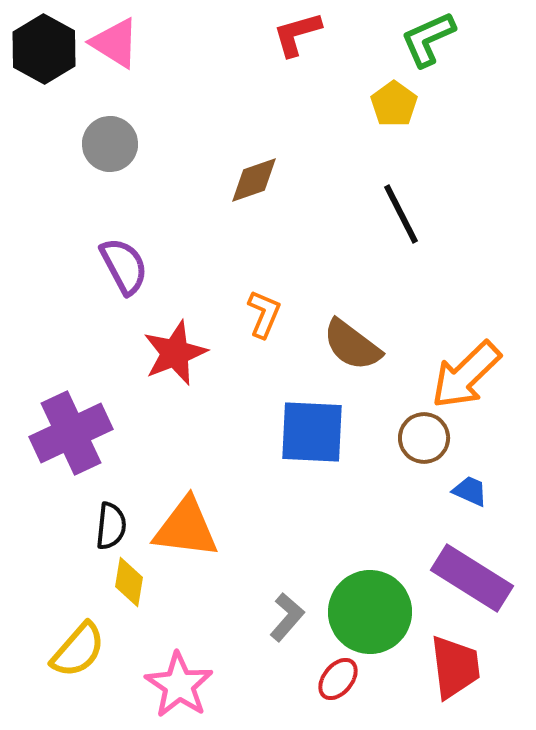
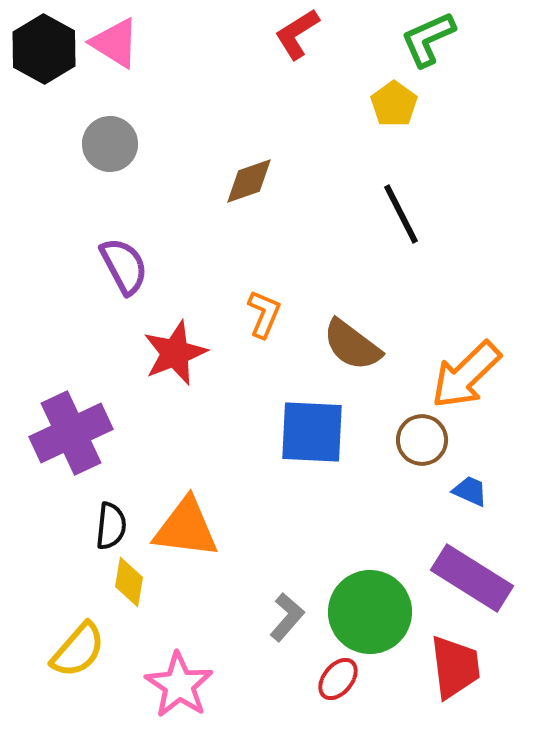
red L-shape: rotated 16 degrees counterclockwise
brown diamond: moved 5 px left, 1 px down
brown circle: moved 2 px left, 2 px down
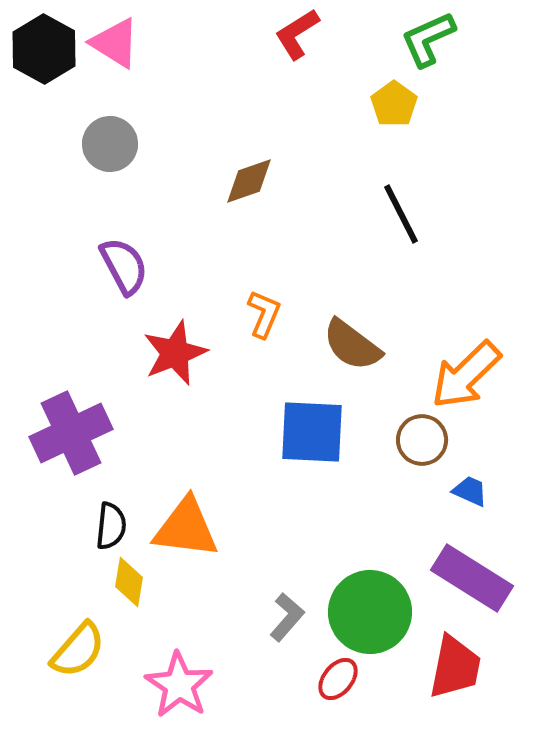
red trapezoid: rotated 18 degrees clockwise
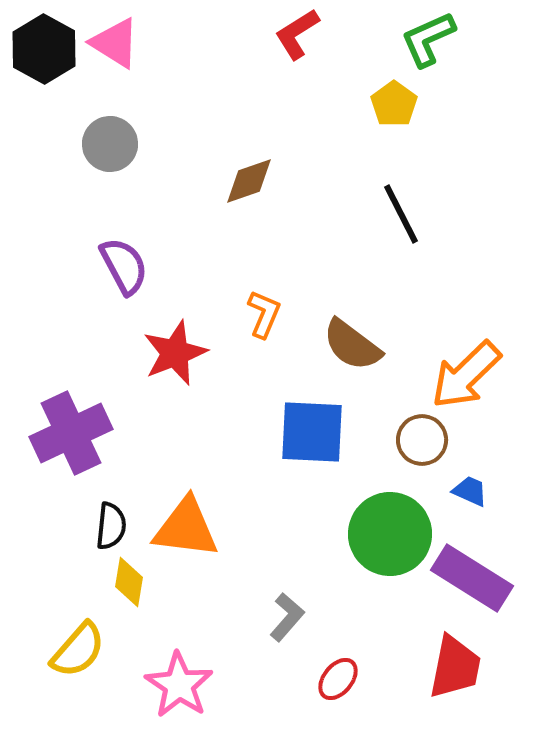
green circle: moved 20 px right, 78 px up
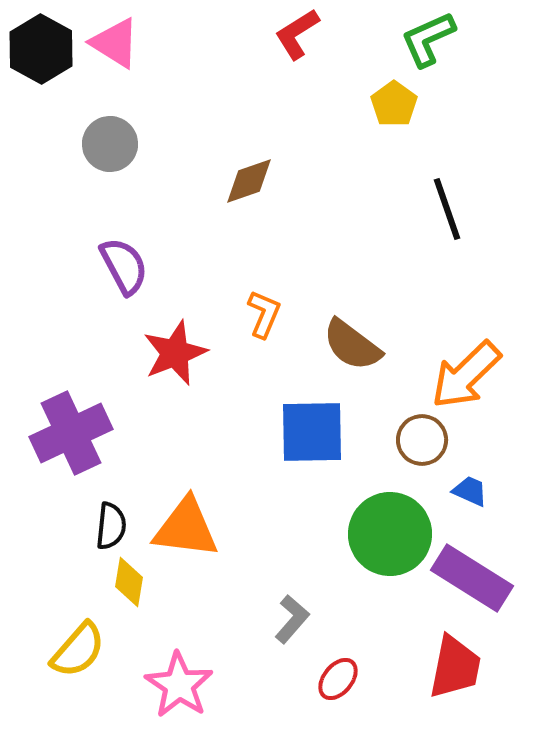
black hexagon: moved 3 px left
black line: moved 46 px right, 5 px up; rotated 8 degrees clockwise
blue square: rotated 4 degrees counterclockwise
gray L-shape: moved 5 px right, 2 px down
